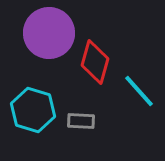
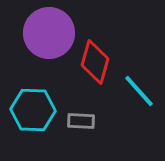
cyan hexagon: rotated 15 degrees counterclockwise
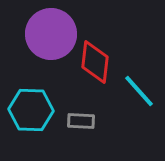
purple circle: moved 2 px right, 1 px down
red diamond: rotated 9 degrees counterclockwise
cyan hexagon: moved 2 px left
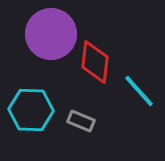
gray rectangle: rotated 20 degrees clockwise
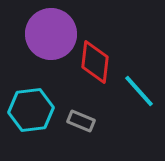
cyan hexagon: rotated 9 degrees counterclockwise
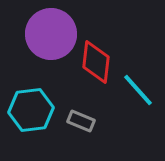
red diamond: moved 1 px right
cyan line: moved 1 px left, 1 px up
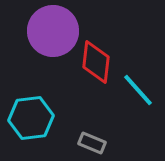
purple circle: moved 2 px right, 3 px up
cyan hexagon: moved 8 px down
gray rectangle: moved 11 px right, 22 px down
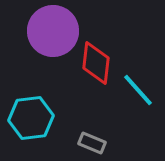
red diamond: moved 1 px down
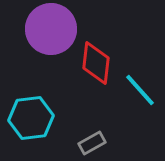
purple circle: moved 2 px left, 2 px up
cyan line: moved 2 px right
gray rectangle: rotated 52 degrees counterclockwise
